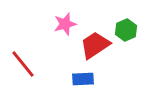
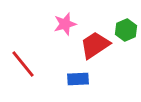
blue rectangle: moved 5 px left
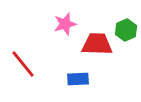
red trapezoid: moved 2 px right, 1 px up; rotated 36 degrees clockwise
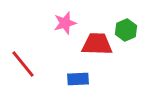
pink star: moved 1 px up
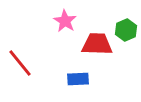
pink star: moved 2 px up; rotated 25 degrees counterclockwise
red line: moved 3 px left, 1 px up
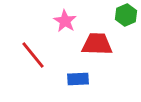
green hexagon: moved 15 px up
red line: moved 13 px right, 8 px up
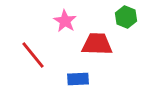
green hexagon: moved 2 px down; rotated 15 degrees counterclockwise
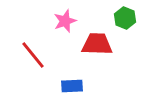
green hexagon: moved 1 px left, 1 px down
pink star: rotated 20 degrees clockwise
blue rectangle: moved 6 px left, 7 px down
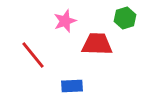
green hexagon: rotated 20 degrees clockwise
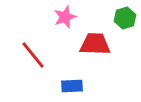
pink star: moved 4 px up
red trapezoid: moved 2 px left
